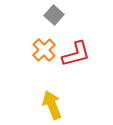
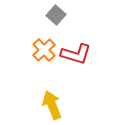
gray square: moved 2 px right
red L-shape: rotated 32 degrees clockwise
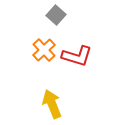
red L-shape: moved 1 px right, 2 px down
yellow arrow: moved 1 px up
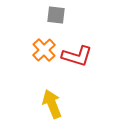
gray square: rotated 36 degrees counterclockwise
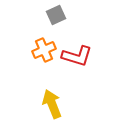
gray square: rotated 30 degrees counterclockwise
orange cross: rotated 20 degrees clockwise
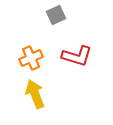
orange cross: moved 13 px left, 8 px down
yellow arrow: moved 17 px left, 10 px up
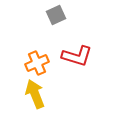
orange cross: moved 6 px right, 5 px down
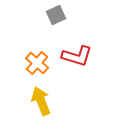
orange cross: rotated 25 degrees counterclockwise
yellow arrow: moved 6 px right, 7 px down
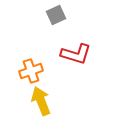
red L-shape: moved 1 px left, 2 px up
orange cross: moved 6 px left, 8 px down; rotated 30 degrees clockwise
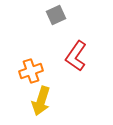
red L-shape: moved 2 px down; rotated 108 degrees clockwise
yellow arrow: rotated 140 degrees counterclockwise
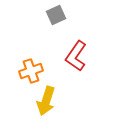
yellow arrow: moved 5 px right
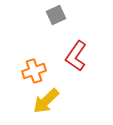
orange cross: moved 3 px right
yellow arrow: rotated 28 degrees clockwise
